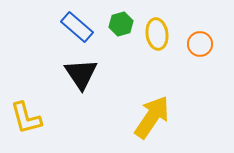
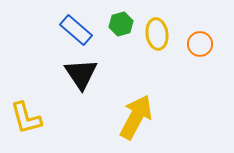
blue rectangle: moved 1 px left, 3 px down
yellow arrow: moved 16 px left; rotated 6 degrees counterclockwise
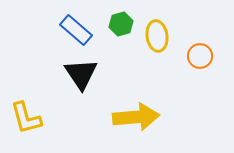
yellow ellipse: moved 2 px down
orange circle: moved 12 px down
yellow arrow: rotated 57 degrees clockwise
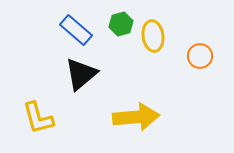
yellow ellipse: moved 4 px left
black triangle: rotated 24 degrees clockwise
yellow L-shape: moved 12 px right
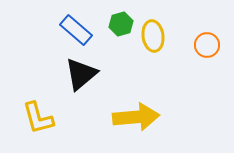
orange circle: moved 7 px right, 11 px up
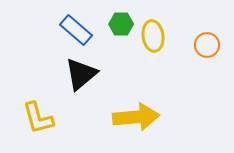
green hexagon: rotated 15 degrees clockwise
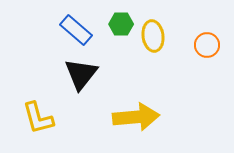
black triangle: rotated 12 degrees counterclockwise
